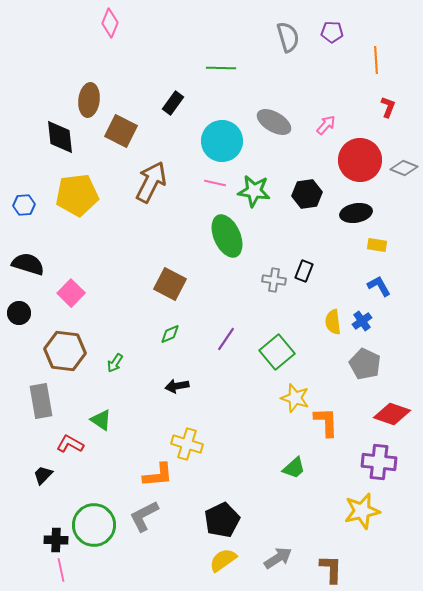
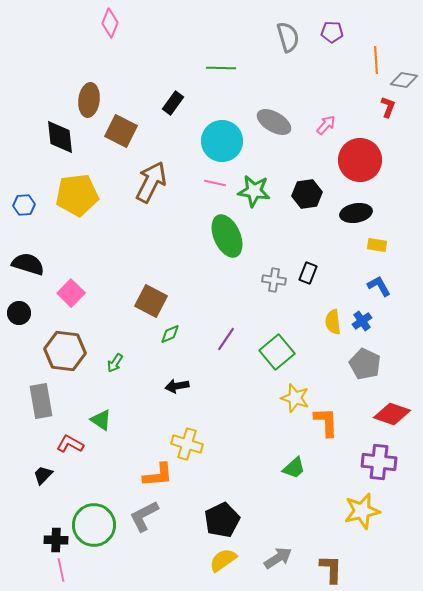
gray diamond at (404, 168): moved 88 px up; rotated 12 degrees counterclockwise
black rectangle at (304, 271): moved 4 px right, 2 px down
brown square at (170, 284): moved 19 px left, 17 px down
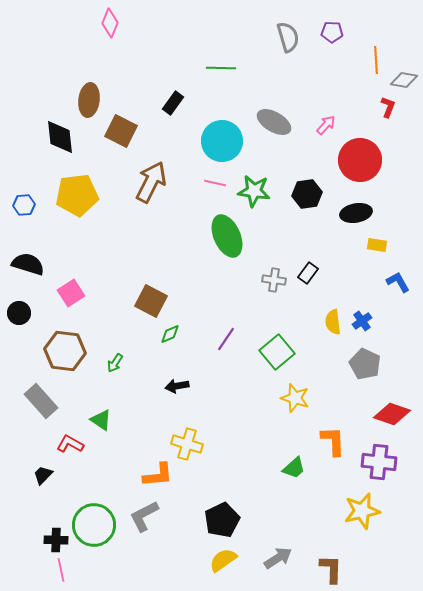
black rectangle at (308, 273): rotated 15 degrees clockwise
blue L-shape at (379, 286): moved 19 px right, 4 px up
pink square at (71, 293): rotated 12 degrees clockwise
gray rectangle at (41, 401): rotated 32 degrees counterclockwise
orange L-shape at (326, 422): moved 7 px right, 19 px down
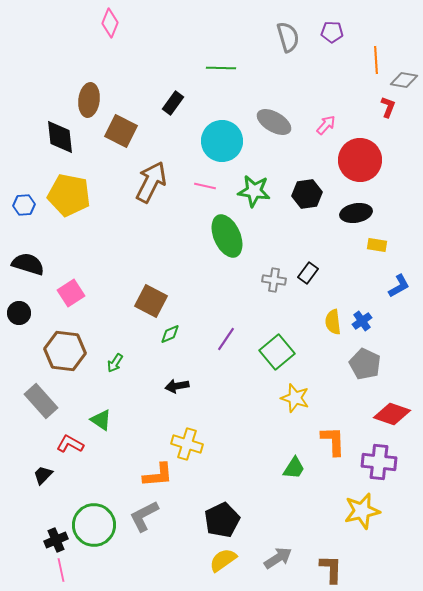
pink line at (215, 183): moved 10 px left, 3 px down
yellow pentagon at (77, 195): moved 8 px left; rotated 18 degrees clockwise
blue L-shape at (398, 282): moved 1 px right, 4 px down; rotated 90 degrees clockwise
green trapezoid at (294, 468): rotated 15 degrees counterclockwise
black cross at (56, 540): rotated 25 degrees counterclockwise
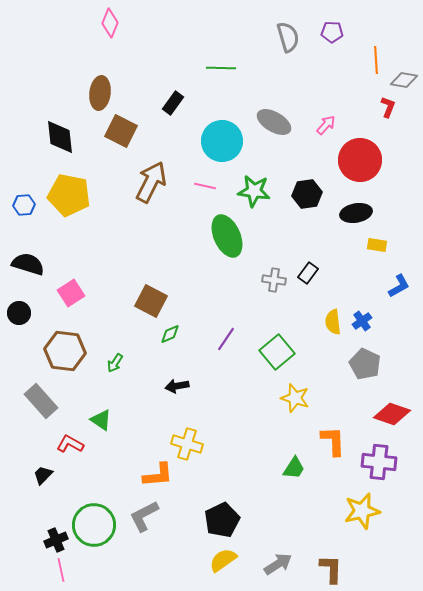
brown ellipse at (89, 100): moved 11 px right, 7 px up
gray arrow at (278, 558): moved 6 px down
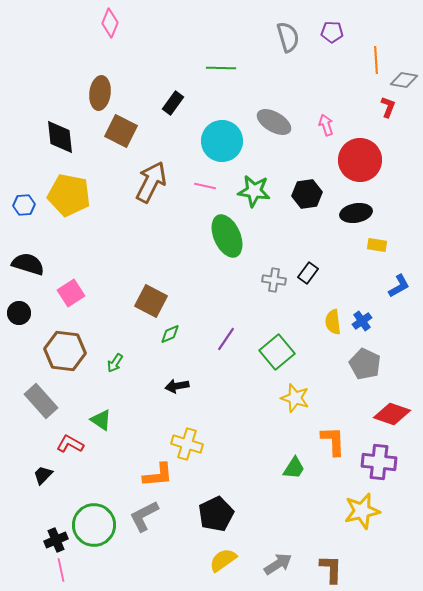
pink arrow at (326, 125): rotated 60 degrees counterclockwise
black pentagon at (222, 520): moved 6 px left, 6 px up
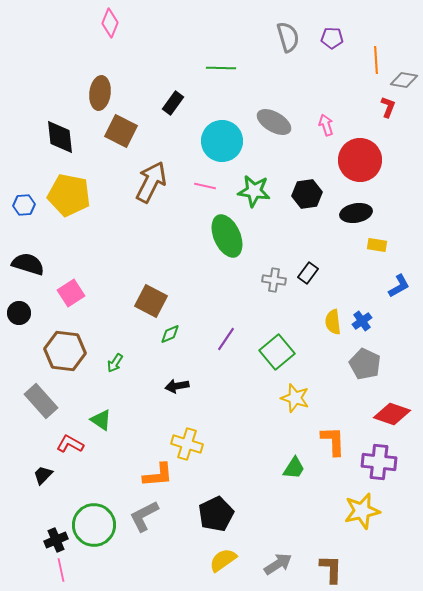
purple pentagon at (332, 32): moved 6 px down
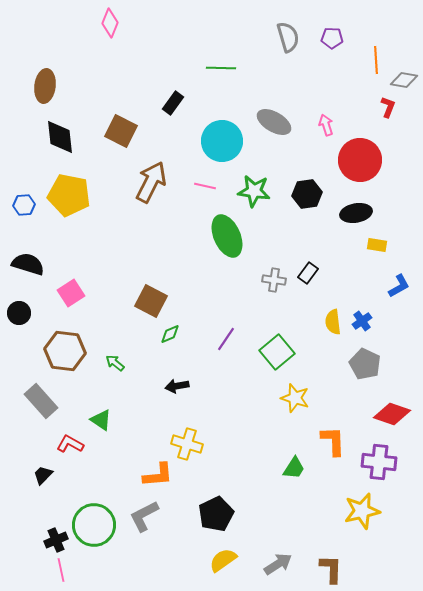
brown ellipse at (100, 93): moved 55 px left, 7 px up
green arrow at (115, 363): rotated 96 degrees clockwise
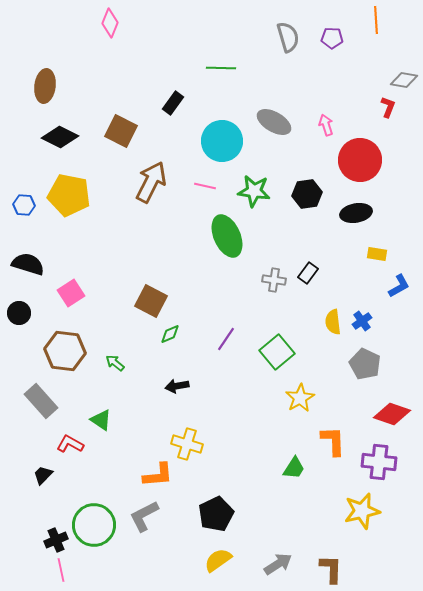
orange line at (376, 60): moved 40 px up
black diamond at (60, 137): rotated 57 degrees counterclockwise
blue hexagon at (24, 205): rotated 10 degrees clockwise
yellow rectangle at (377, 245): moved 9 px down
yellow star at (295, 398): moved 5 px right; rotated 24 degrees clockwise
yellow semicircle at (223, 560): moved 5 px left
